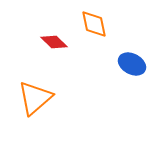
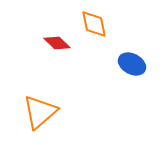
red diamond: moved 3 px right, 1 px down
orange triangle: moved 5 px right, 14 px down
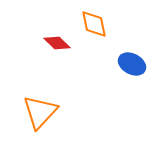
orange triangle: rotated 6 degrees counterclockwise
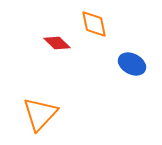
orange triangle: moved 2 px down
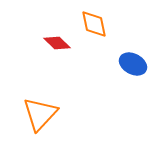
blue ellipse: moved 1 px right
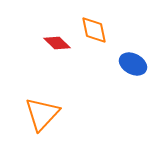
orange diamond: moved 6 px down
orange triangle: moved 2 px right
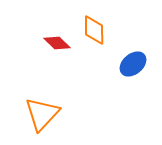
orange diamond: rotated 12 degrees clockwise
blue ellipse: rotated 68 degrees counterclockwise
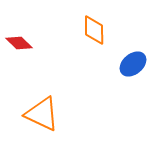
red diamond: moved 38 px left
orange triangle: rotated 48 degrees counterclockwise
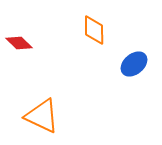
blue ellipse: moved 1 px right
orange triangle: moved 2 px down
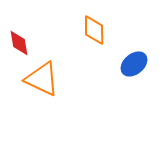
red diamond: rotated 36 degrees clockwise
orange triangle: moved 37 px up
